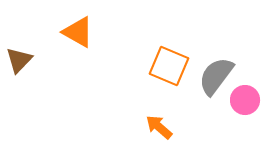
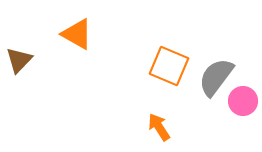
orange triangle: moved 1 px left, 2 px down
gray semicircle: moved 1 px down
pink circle: moved 2 px left, 1 px down
orange arrow: rotated 16 degrees clockwise
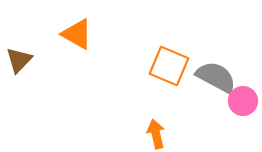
gray semicircle: rotated 81 degrees clockwise
orange arrow: moved 3 px left, 7 px down; rotated 20 degrees clockwise
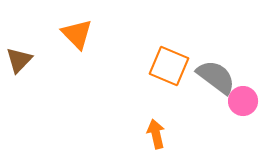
orange triangle: rotated 16 degrees clockwise
gray semicircle: rotated 9 degrees clockwise
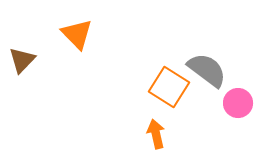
brown triangle: moved 3 px right
orange square: moved 21 px down; rotated 9 degrees clockwise
gray semicircle: moved 9 px left, 7 px up
pink circle: moved 5 px left, 2 px down
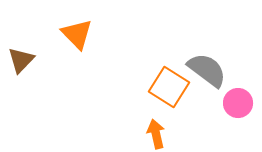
brown triangle: moved 1 px left
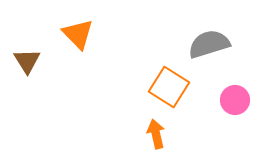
orange triangle: moved 1 px right
brown triangle: moved 6 px right, 1 px down; rotated 16 degrees counterclockwise
gray semicircle: moved 2 px right, 26 px up; rotated 54 degrees counterclockwise
pink circle: moved 3 px left, 3 px up
